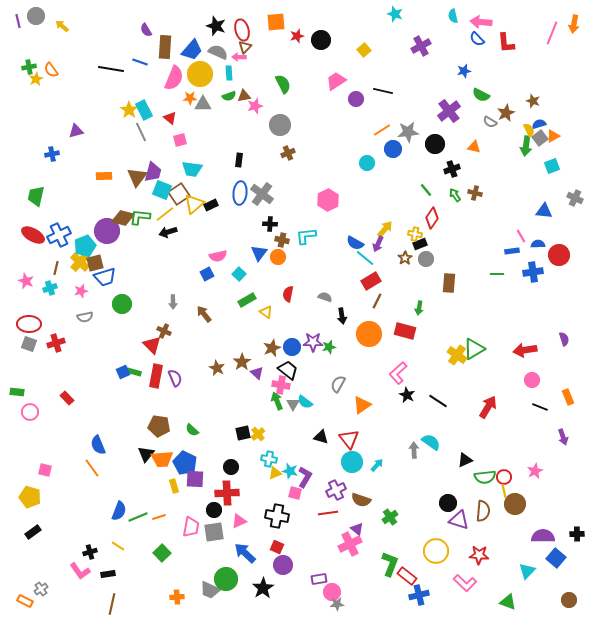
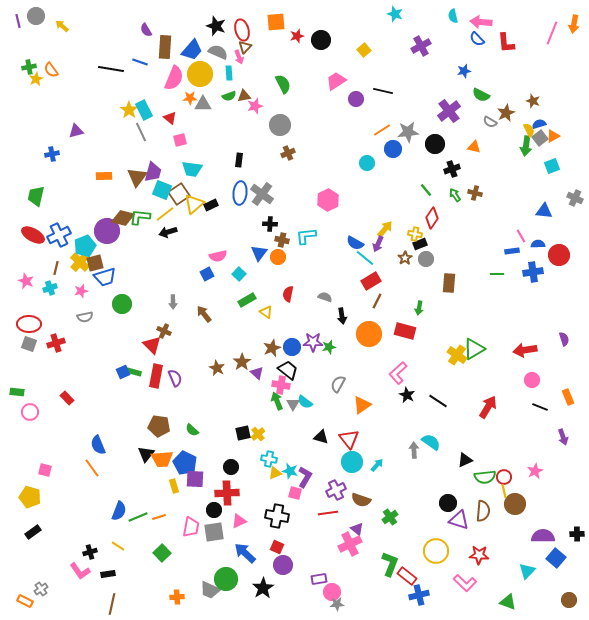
pink arrow at (239, 57): rotated 112 degrees counterclockwise
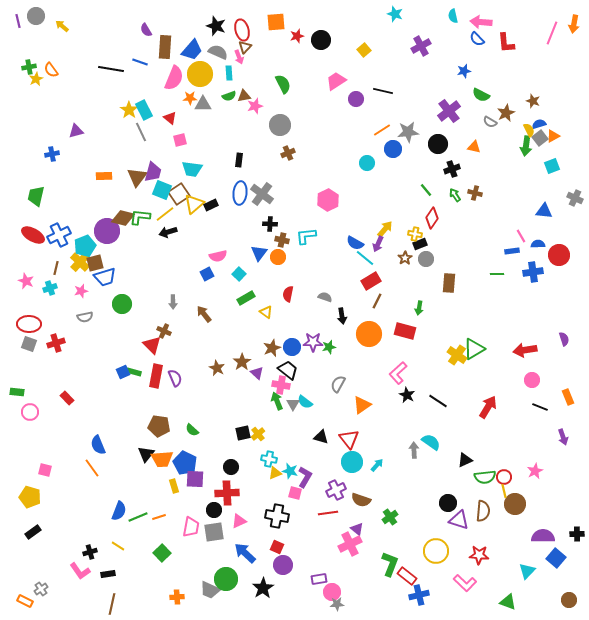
black circle at (435, 144): moved 3 px right
green rectangle at (247, 300): moved 1 px left, 2 px up
